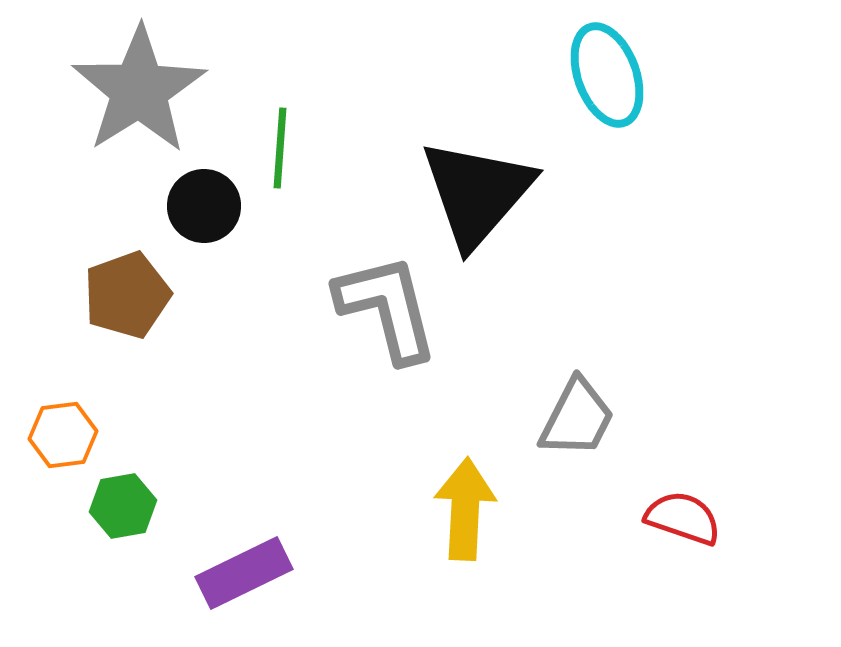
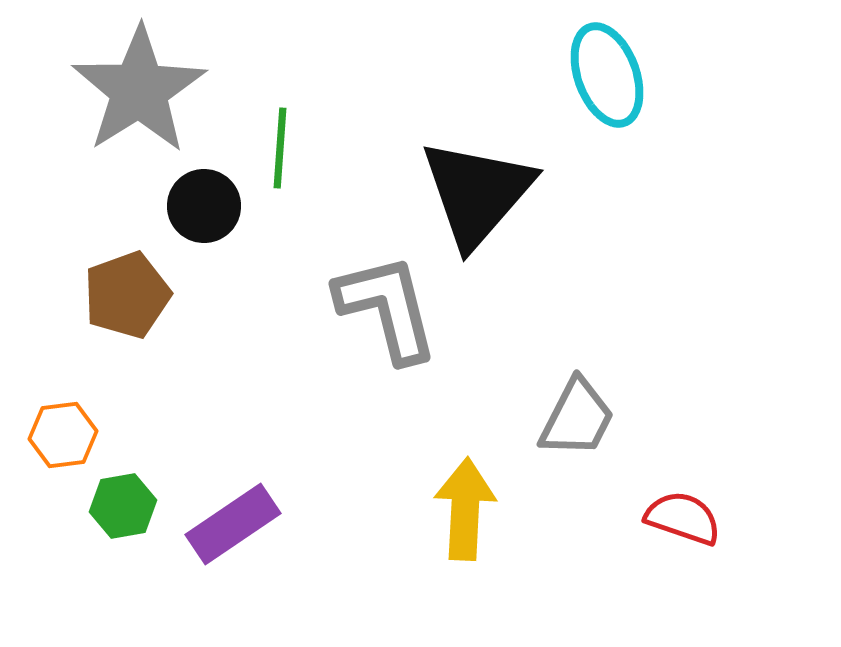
purple rectangle: moved 11 px left, 49 px up; rotated 8 degrees counterclockwise
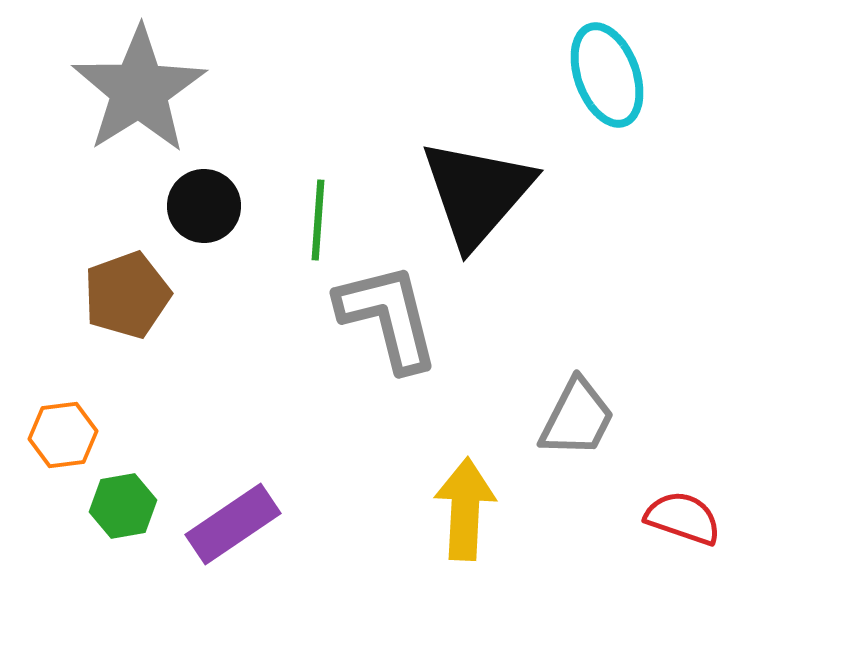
green line: moved 38 px right, 72 px down
gray L-shape: moved 1 px right, 9 px down
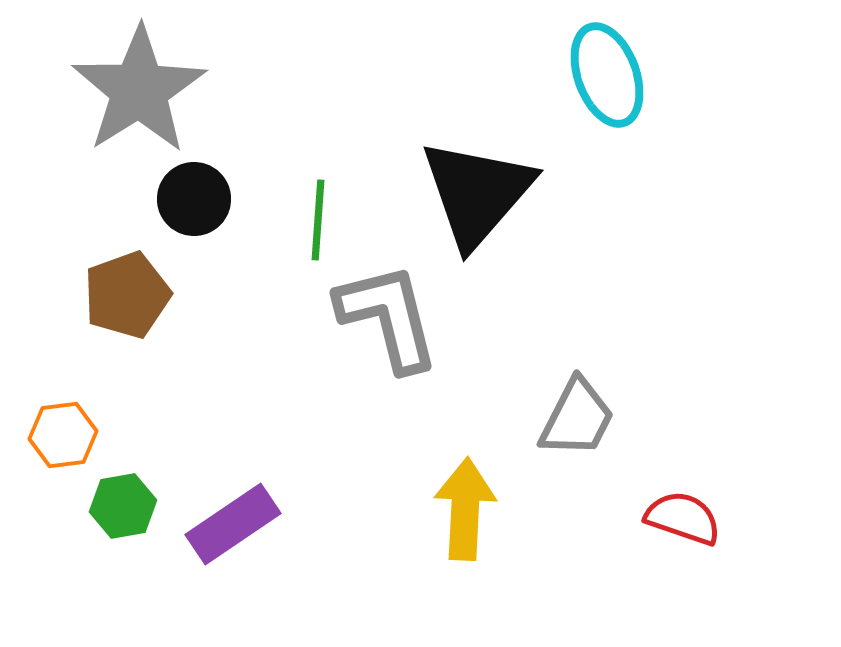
black circle: moved 10 px left, 7 px up
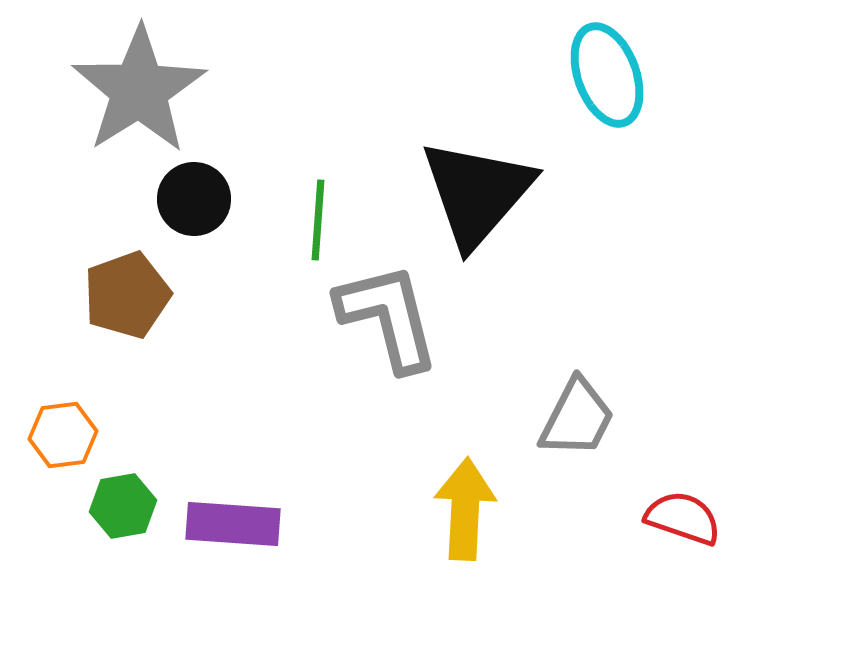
purple rectangle: rotated 38 degrees clockwise
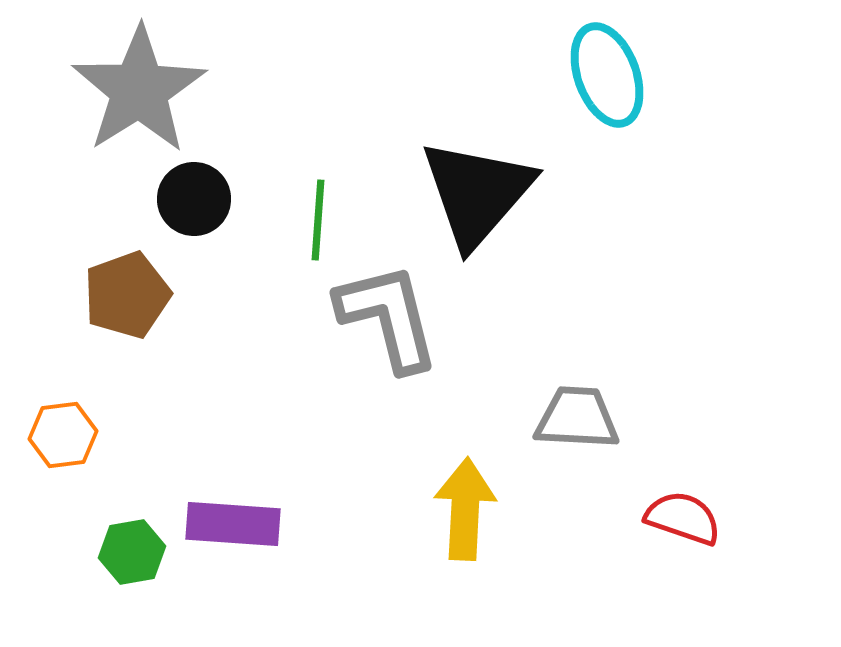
gray trapezoid: rotated 114 degrees counterclockwise
green hexagon: moved 9 px right, 46 px down
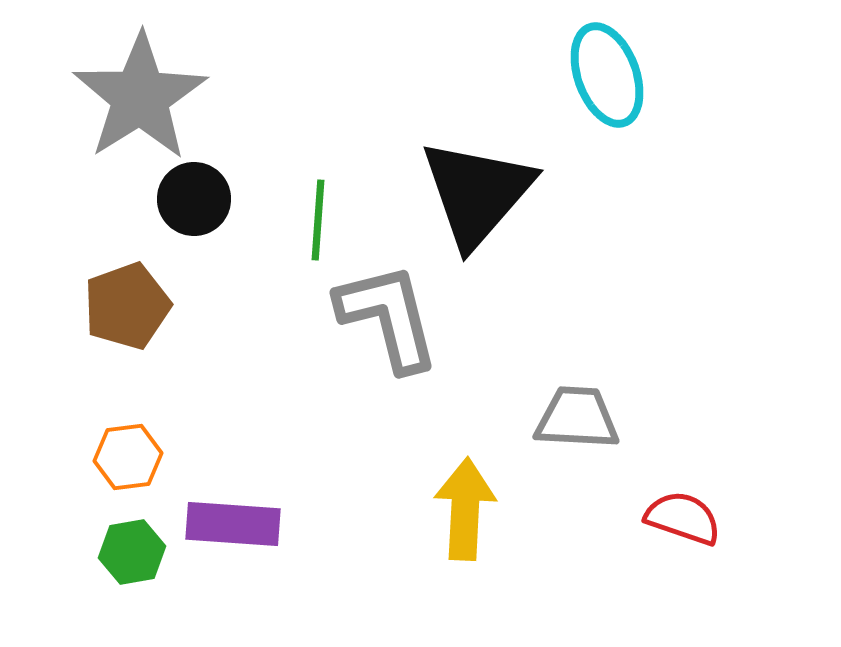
gray star: moved 1 px right, 7 px down
brown pentagon: moved 11 px down
orange hexagon: moved 65 px right, 22 px down
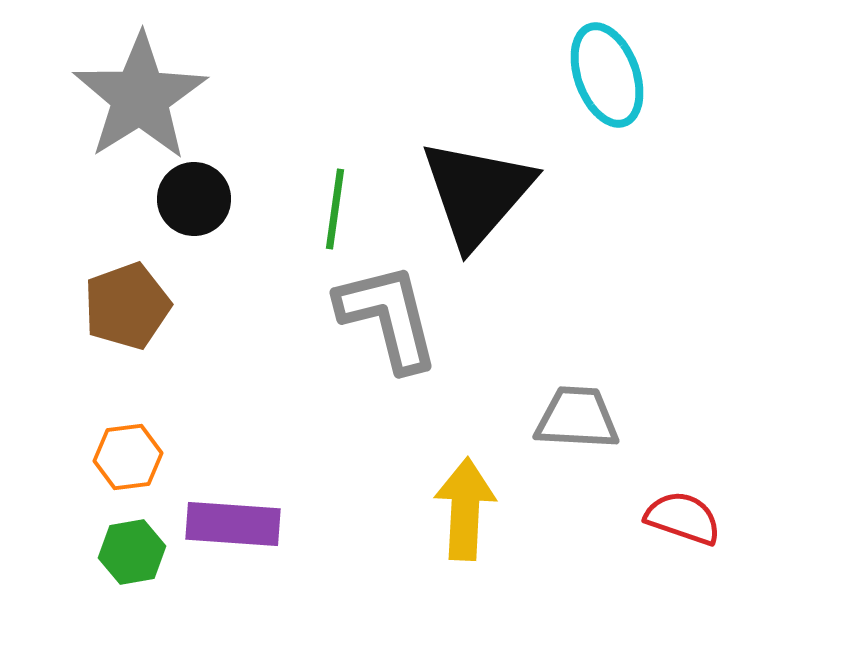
green line: moved 17 px right, 11 px up; rotated 4 degrees clockwise
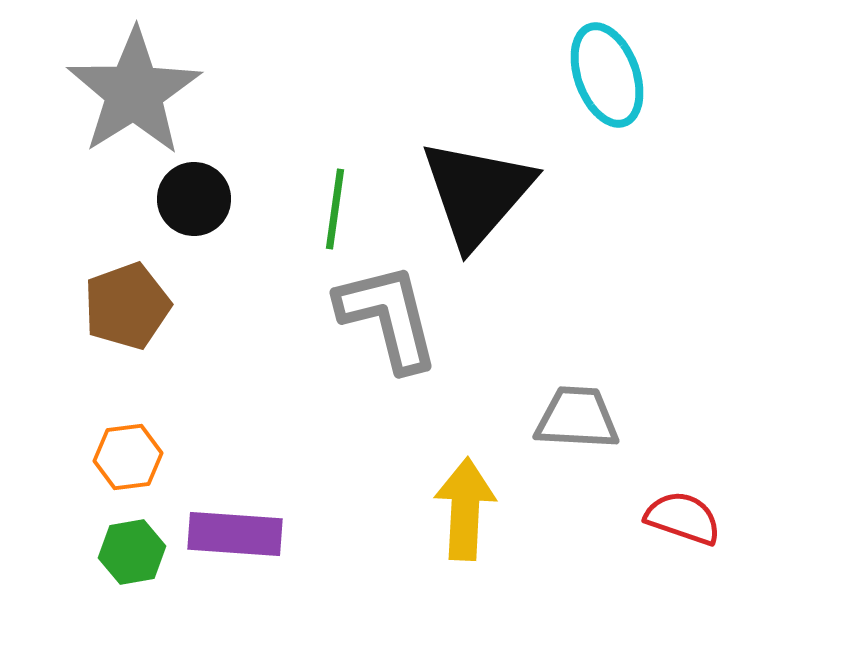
gray star: moved 6 px left, 5 px up
purple rectangle: moved 2 px right, 10 px down
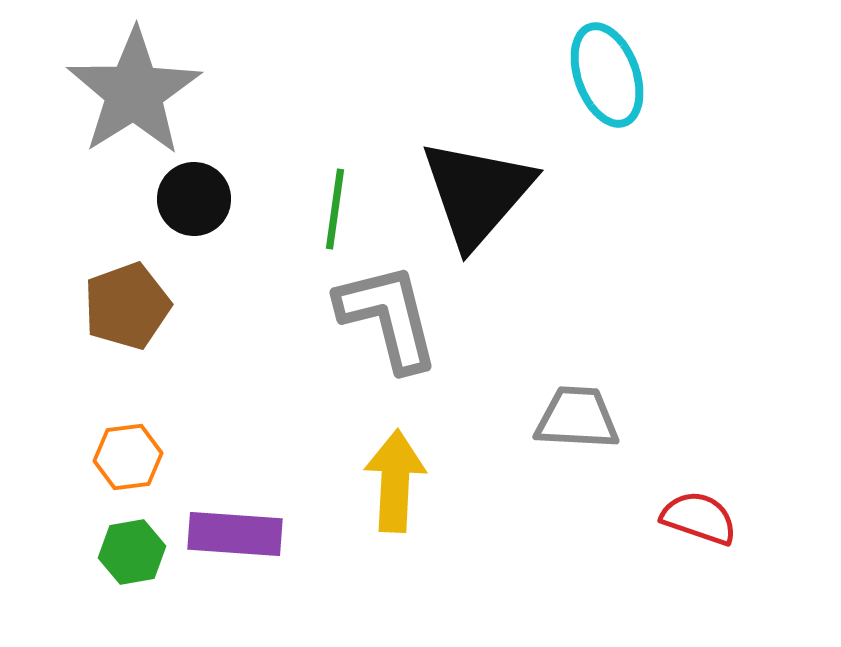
yellow arrow: moved 70 px left, 28 px up
red semicircle: moved 16 px right
